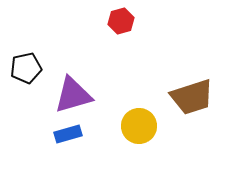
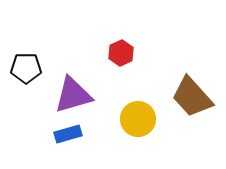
red hexagon: moved 32 px down; rotated 10 degrees counterclockwise
black pentagon: rotated 12 degrees clockwise
brown trapezoid: rotated 66 degrees clockwise
yellow circle: moved 1 px left, 7 px up
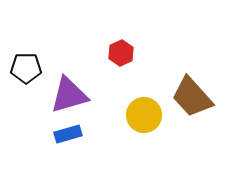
purple triangle: moved 4 px left
yellow circle: moved 6 px right, 4 px up
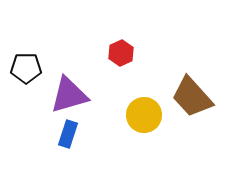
blue rectangle: rotated 56 degrees counterclockwise
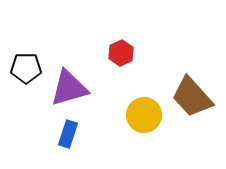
purple triangle: moved 7 px up
